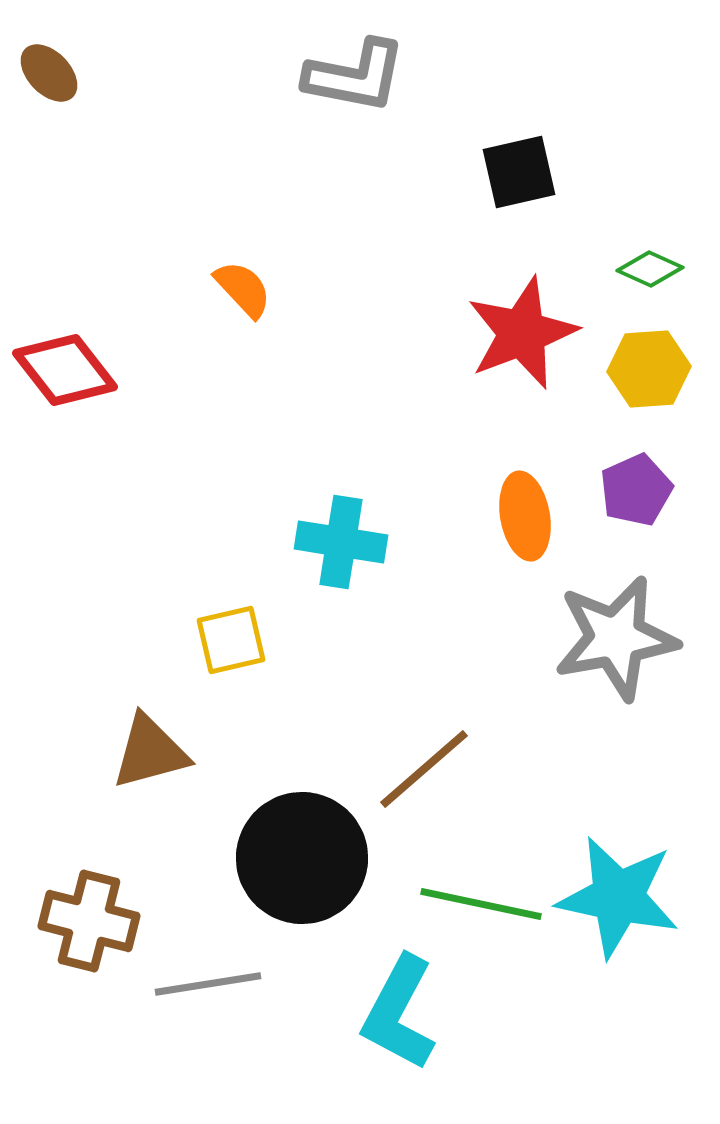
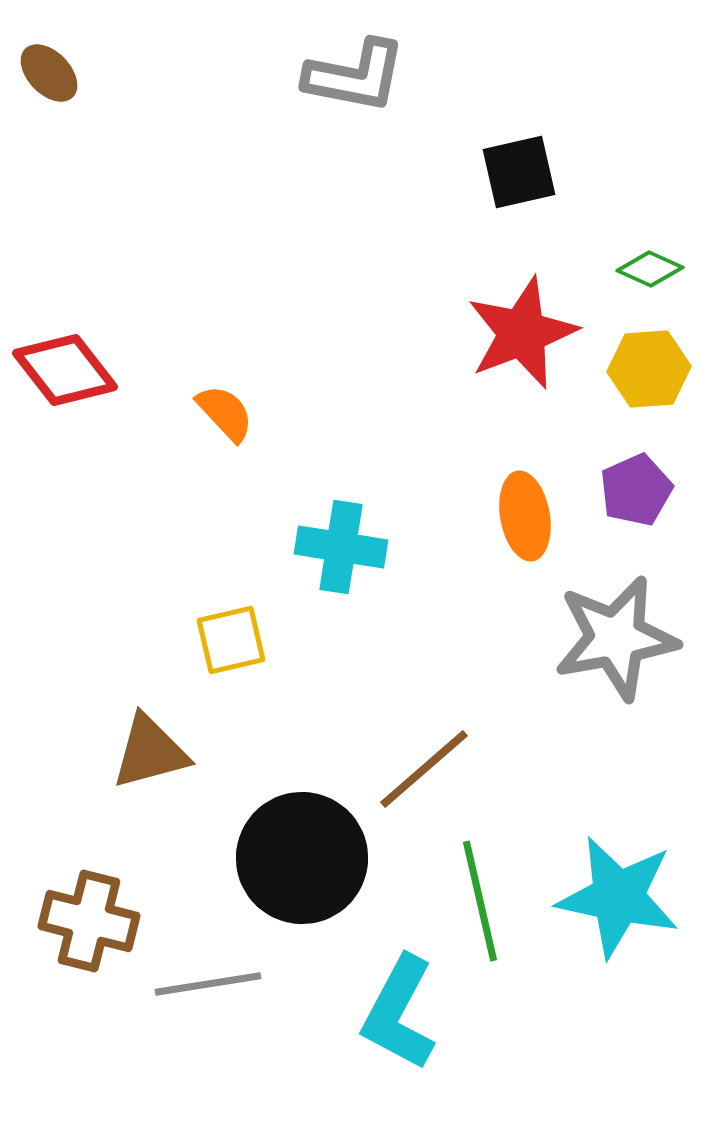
orange semicircle: moved 18 px left, 124 px down
cyan cross: moved 5 px down
green line: moved 1 px left, 3 px up; rotated 65 degrees clockwise
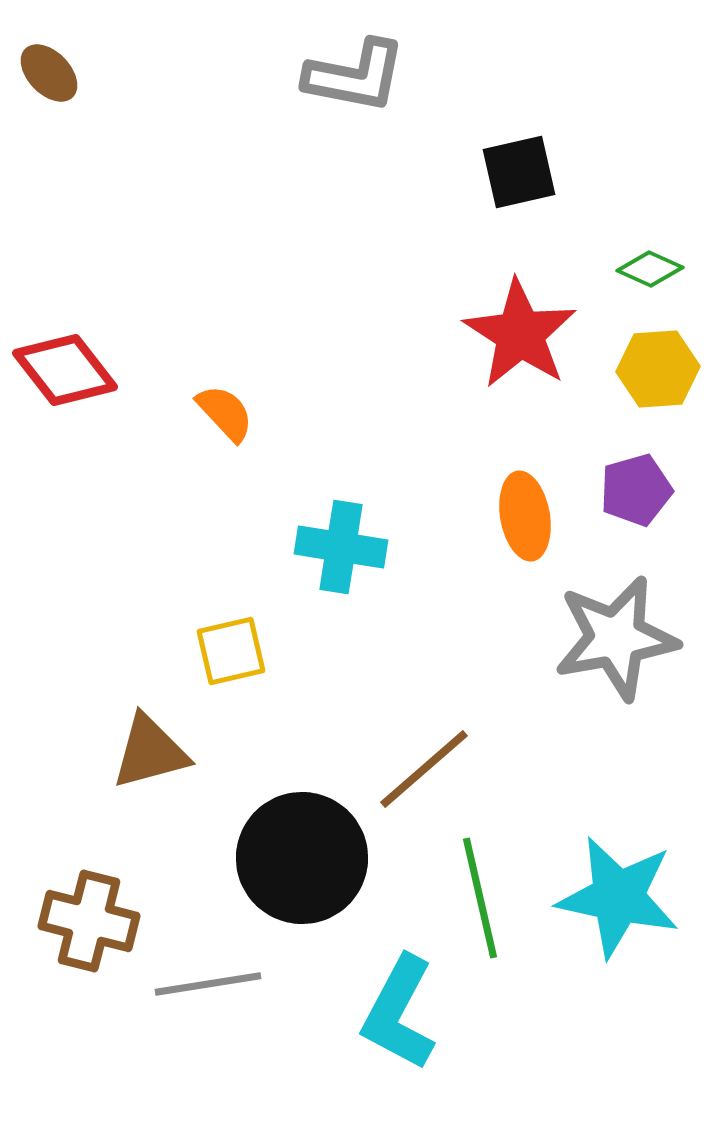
red star: moved 2 px left, 1 px down; rotated 18 degrees counterclockwise
yellow hexagon: moved 9 px right
purple pentagon: rotated 8 degrees clockwise
yellow square: moved 11 px down
green line: moved 3 px up
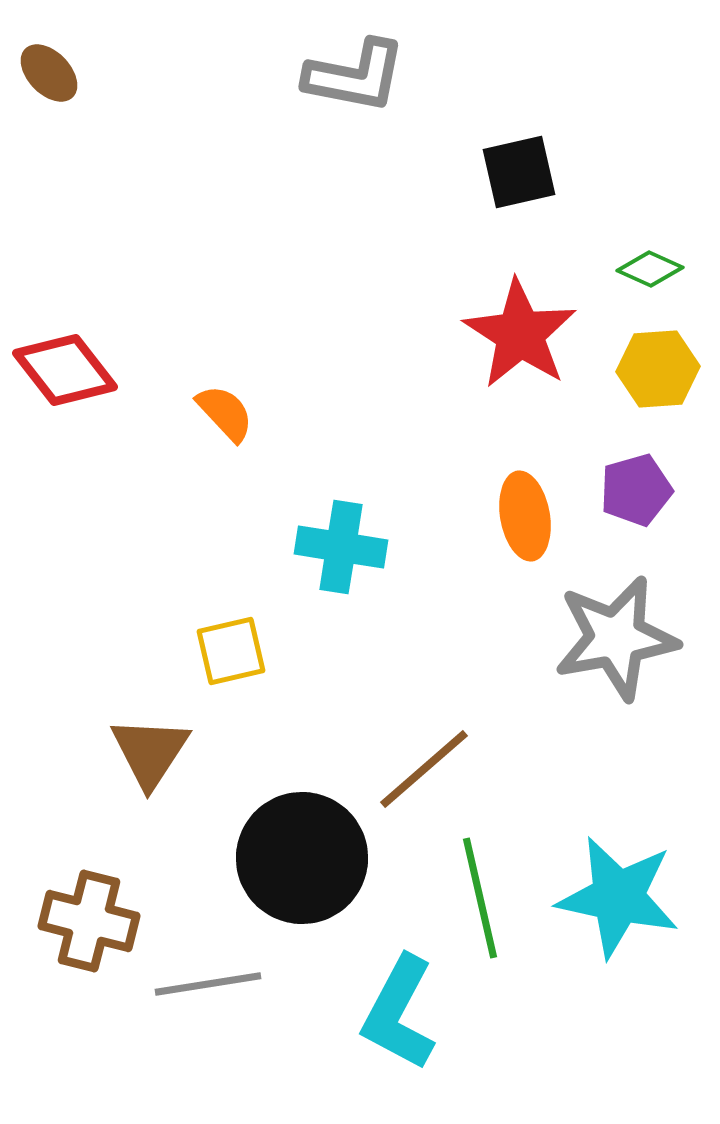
brown triangle: rotated 42 degrees counterclockwise
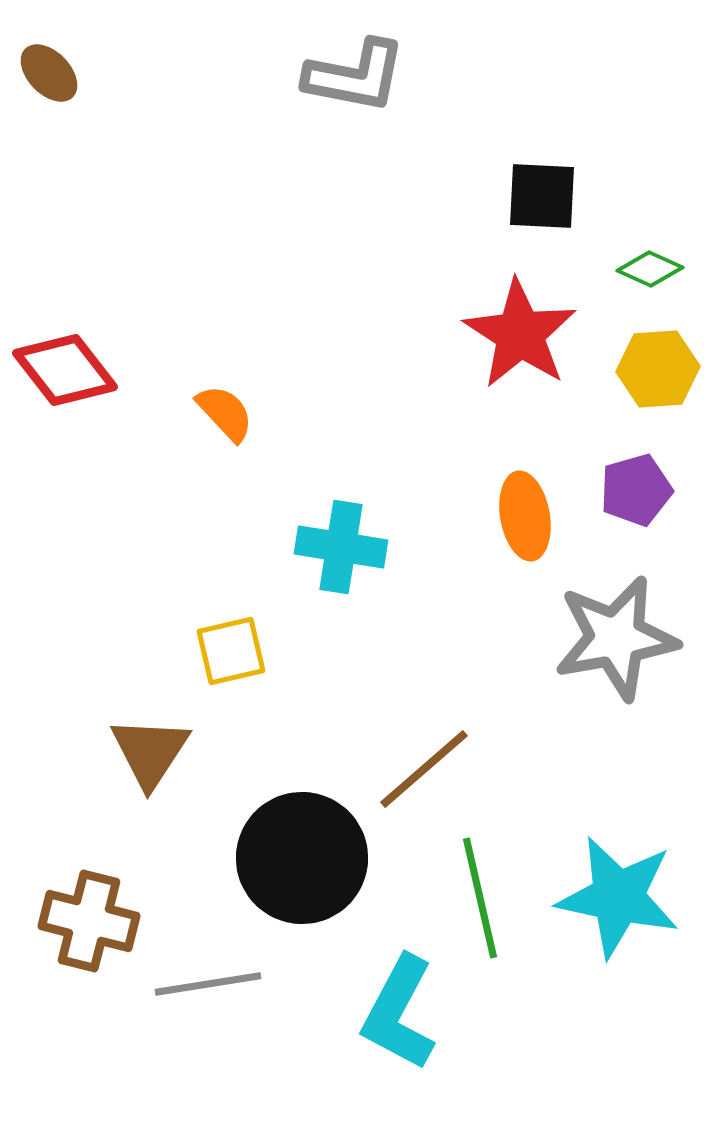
black square: moved 23 px right, 24 px down; rotated 16 degrees clockwise
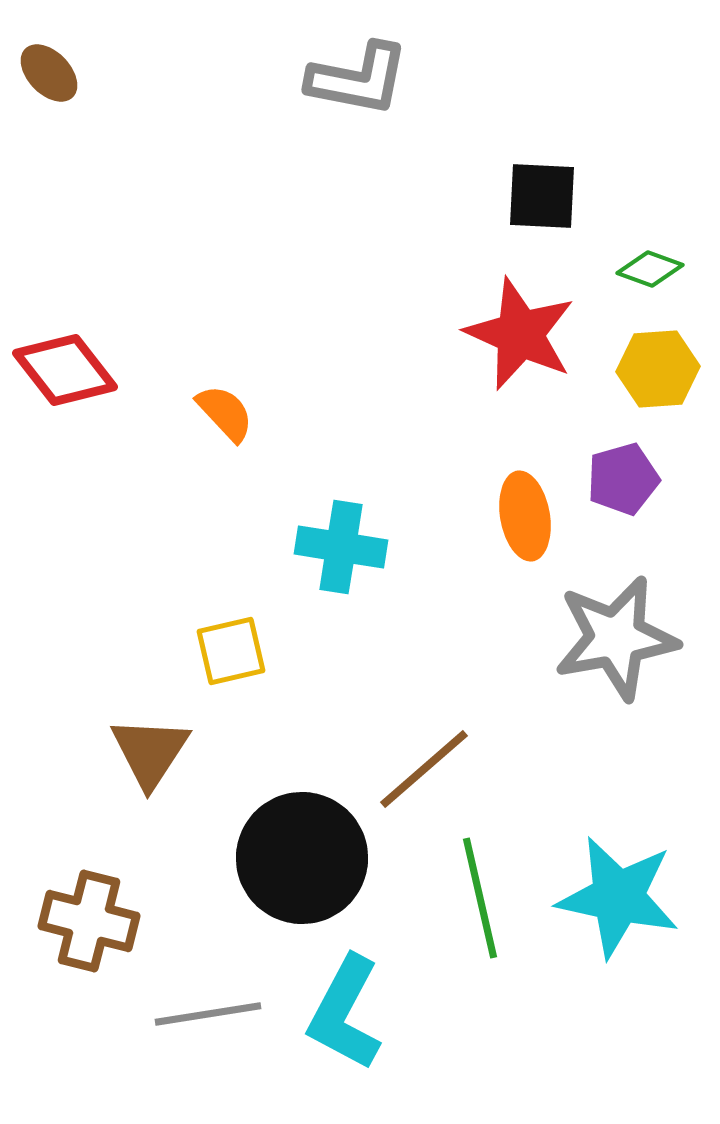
gray L-shape: moved 3 px right, 3 px down
green diamond: rotated 4 degrees counterclockwise
red star: rotated 9 degrees counterclockwise
purple pentagon: moved 13 px left, 11 px up
gray line: moved 30 px down
cyan L-shape: moved 54 px left
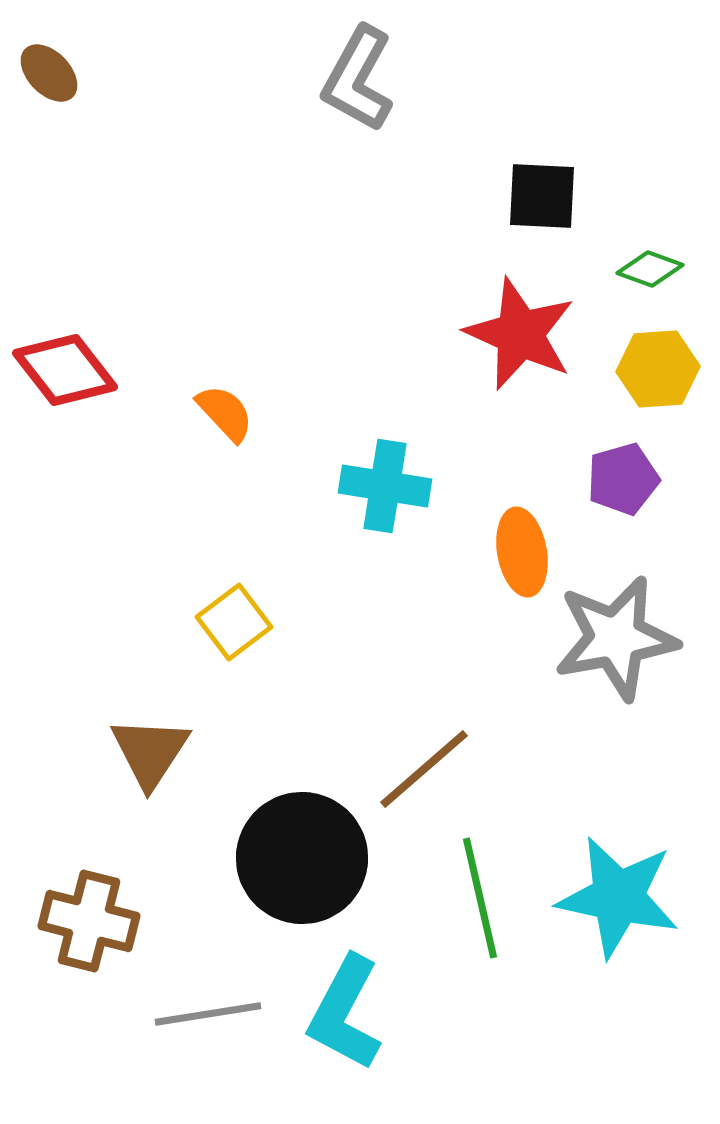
gray L-shape: rotated 108 degrees clockwise
orange ellipse: moved 3 px left, 36 px down
cyan cross: moved 44 px right, 61 px up
yellow square: moved 3 px right, 29 px up; rotated 24 degrees counterclockwise
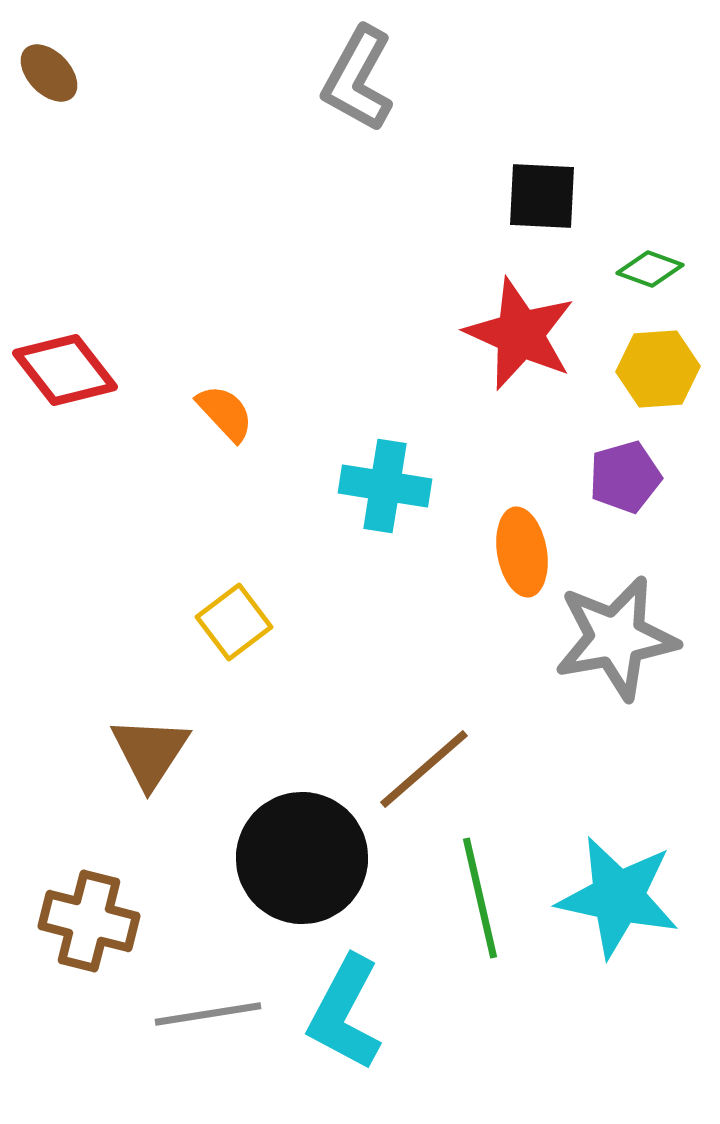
purple pentagon: moved 2 px right, 2 px up
